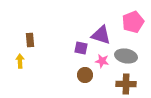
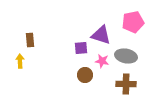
pink pentagon: rotated 10 degrees clockwise
purple square: rotated 16 degrees counterclockwise
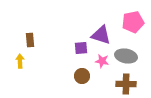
brown circle: moved 3 px left, 1 px down
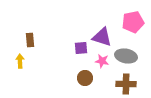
purple triangle: moved 1 px right, 2 px down
brown circle: moved 3 px right, 2 px down
